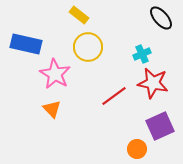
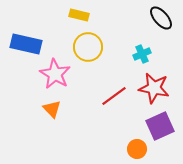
yellow rectangle: rotated 24 degrees counterclockwise
red star: moved 1 px right, 5 px down
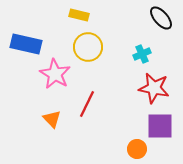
red line: moved 27 px left, 8 px down; rotated 28 degrees counterclockwise
orange triangle: moved 10 px down
purple square: rotated 24 degrees clockwise
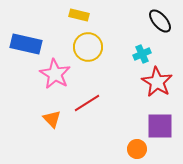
black ellipse: moved 1 px left, 3 px down
red star: moved 3 px right, 6 px up; rotated 20 degrees clockwise
red line: moved 1 px up; rotated 32 degrees clockwise
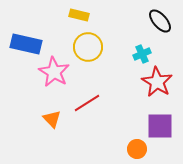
pink star: moved 1 px left, 2 px up
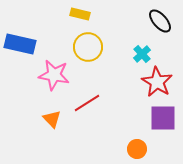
yellow rectangle: moved 1 px right, 1 px up
blue rectangle: moved 6 px left
cyan cross: rotated 18 degrees counterclockwise
pink star: moved 3 px down; rotated 20 degrees counterclockwise
purple square: moved 3 px right, 8 px up
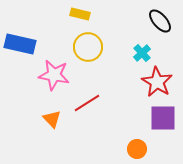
cyan cross: moved 1 px up
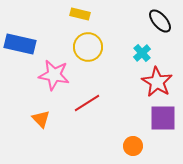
orange triangle: moved 11 px left
orange circle: moved 4 px left, 3 px up
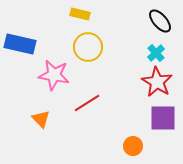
cyan cross: moved 14 px right
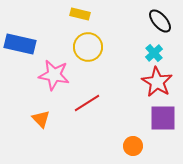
cyan cross: moved 2 px left
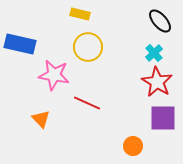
red line: rotated 56 degrees clockwise
